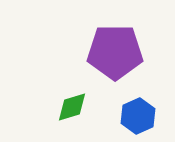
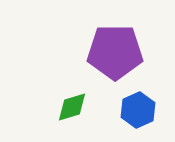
blue hexagon: moved 6 px up
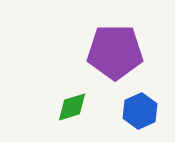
blue hexagon: moved 2 px right, 1 px down
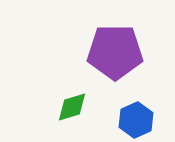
blue hexagon: moved 4 px left, 9 px down
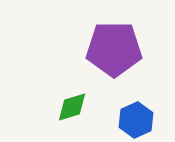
purple pentagon: moved 1 px left, 3 px up
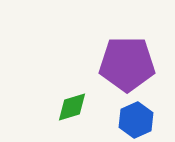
purple pentagon: moved 13 px right, 15 px down
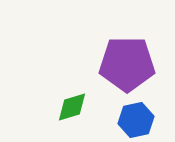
blue hexagon: rotated 12 degrees clockwise
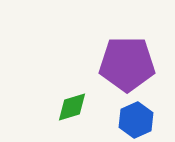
blue hexagon: rotated 12 degrees counterclockwise
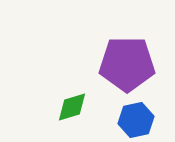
blue hexagon: rotated 12 degrees clockwise
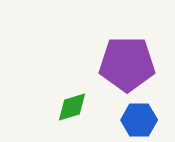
blue hexagon: moved 3 px right; rotated 12 degrees clockwise
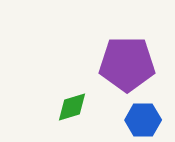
blue hexagon: moved 4 px right
